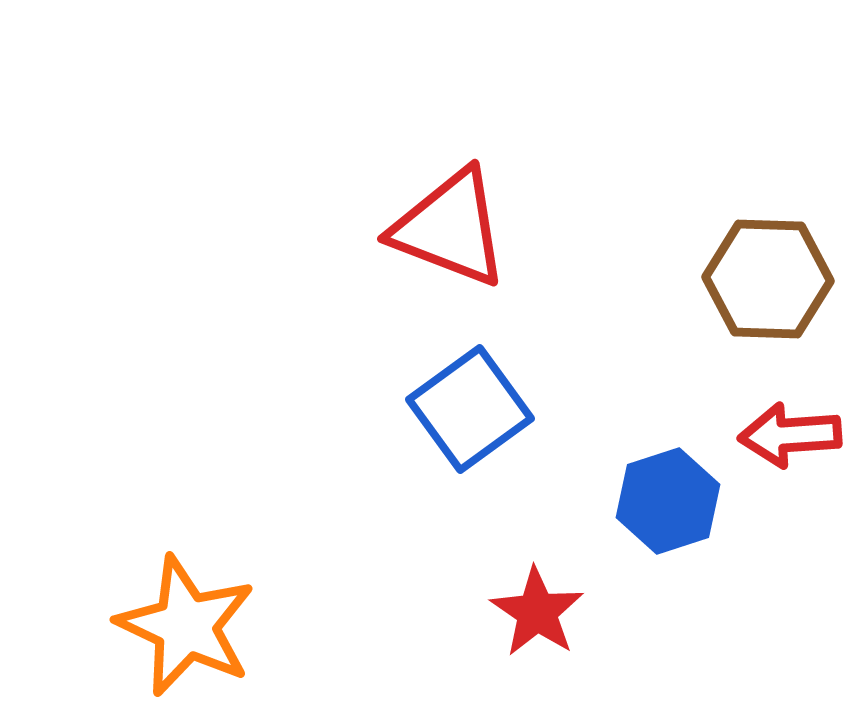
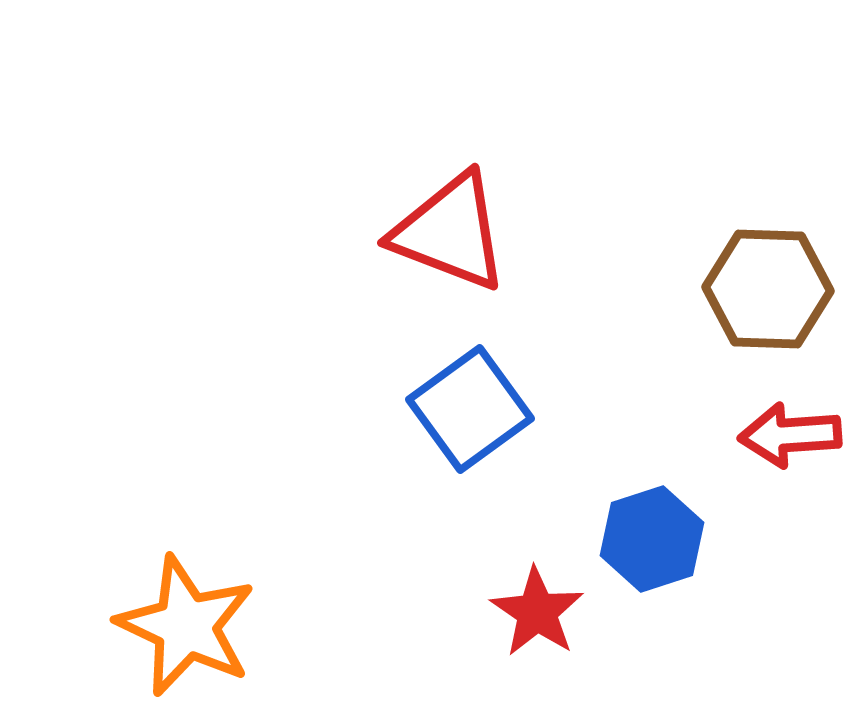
red triangle: moved 4 px down
brown hexagon: moved 10 px down
blue hexagon: moved 16 px left, 38 px down
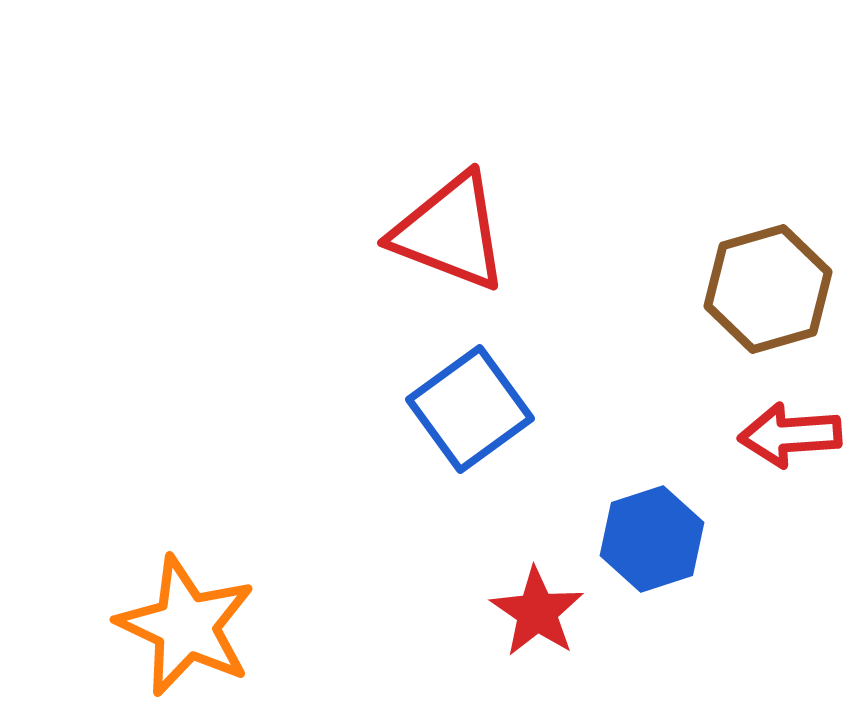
brown hexagon: rotated 18 degrees counterclockwise
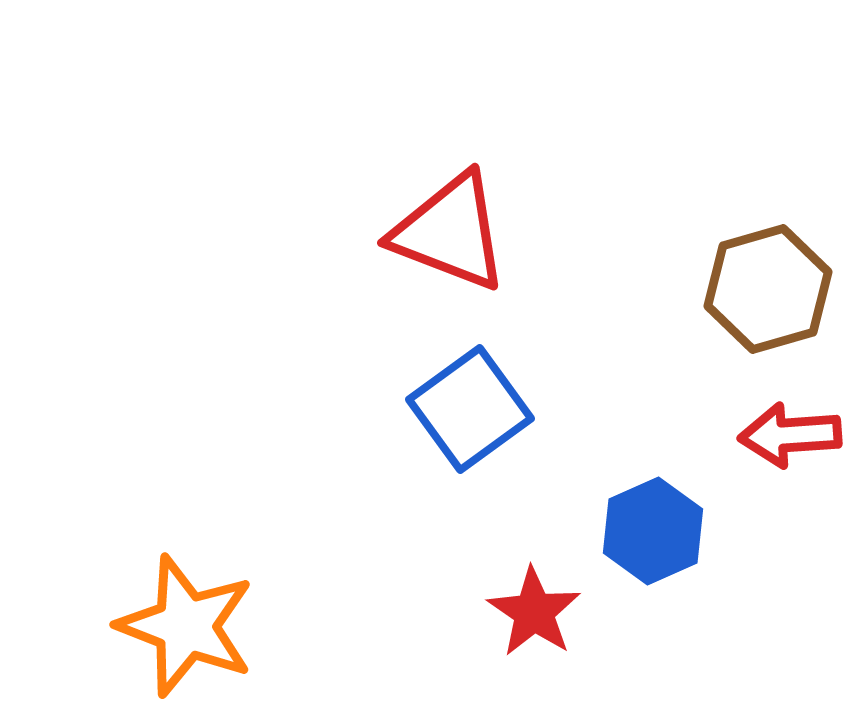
blue hexagon: moved 1 px right, 8 px up; rotated 6 degrees counterclockwise
red star: moved 3 px left
orange star: rotated 4 degrees counterclockwise
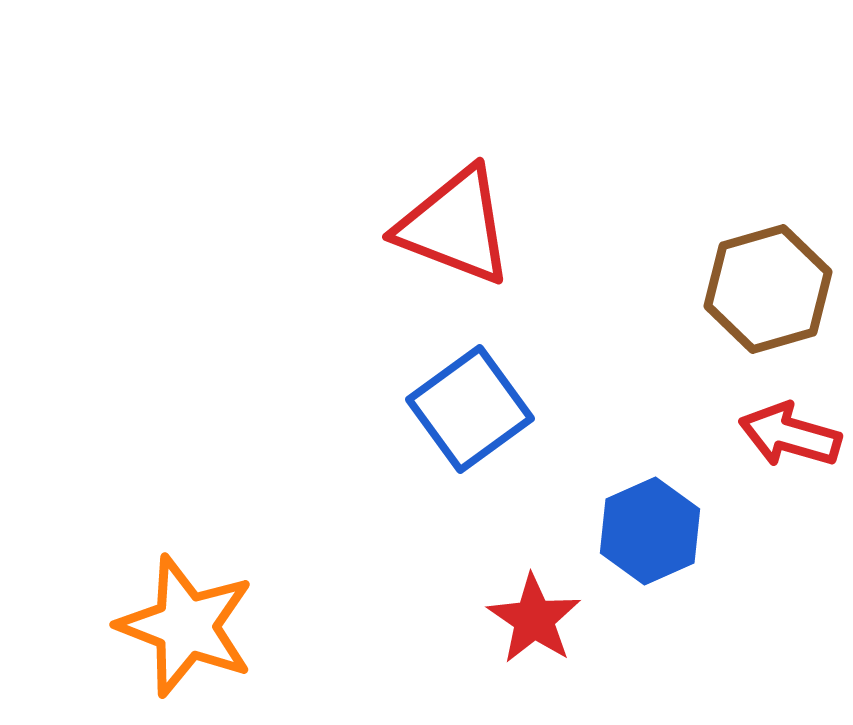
red triangle: moved 5 px right, 6 px up
red arrow: rotated 20 degrees clockwise
blue hexagon: moved 3 px left
red star: moved 7 px down
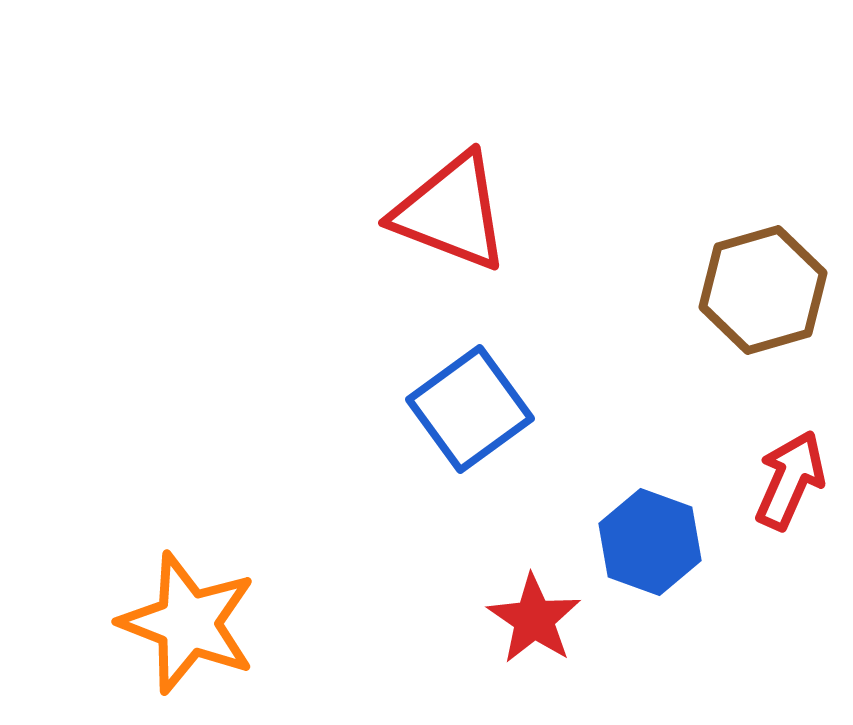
red triangle: moved 4 px left, 14 px up
brown hexagon: moved 5 px left, 1 px down
red arrow: moved 45 px down; rotated 98 degrees clockwise
blue hexagon: moved 11 px down; rotated 16 degrees counterclockwise
orange star: moved 2 px right, 3 px up
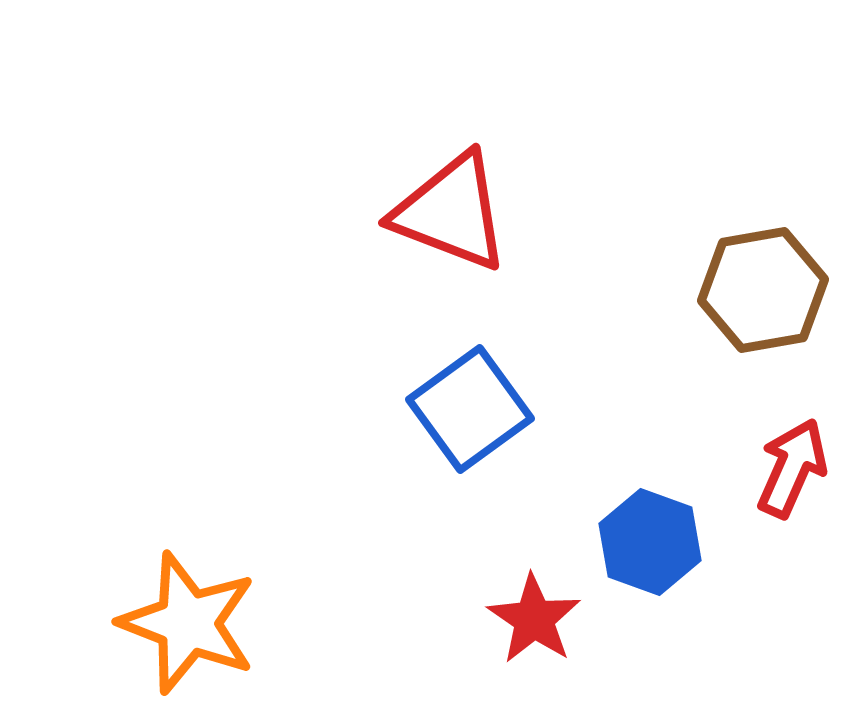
brown hexagon: rotated 6 degrees clockwise
red arrow: moved 2 px right, 12 px up
